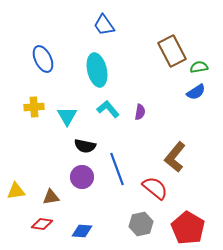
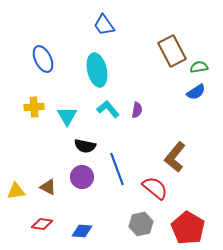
purple semicircle: moved 3 px left, 2 px up
brown triangle: moved 3 px left, 10 px up; rotated 36 degrees clockwise
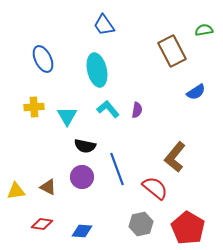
green semicircle: moved 5 px right, 37 px up
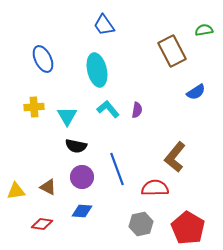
black semicircle: moved 9 px left
red semicircle: rotated 40 degrees counterclockwise
blue diamond: moved 20 px up
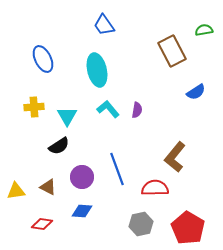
black semicircle: moved 17 px left; rotated 45 degrees counterclockwise
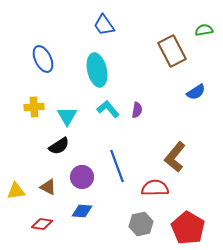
blue line: moved 3 px up
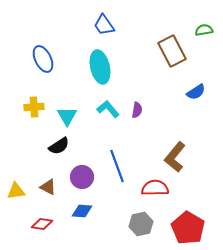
cyan ellipse: moved 3 px right, 3 px up
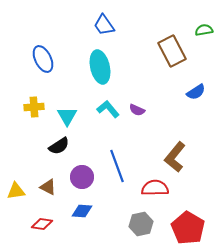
purple semicircle: rotated 105 degrees clockwise
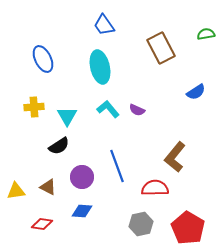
green semicircle: moved 2 px right, 4 px down
brown rectangle: moved 11 px left, 3 px up
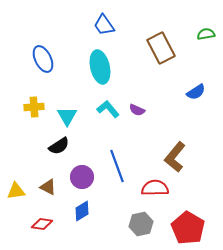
blue diamond: rotated 35 degrees counterclockwise
